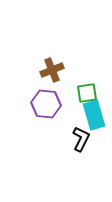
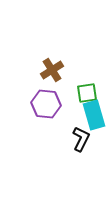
brown cross: rotated 10 degrees counterclockwise
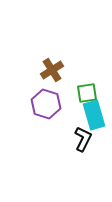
purple hexagon: rotated 12 degrees clockwise
black L-shape: moved 2 px right
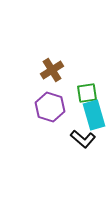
purple hexagon: moved 4 px right, 3 px down
black L-shape: rotated 105 degrees clockwise
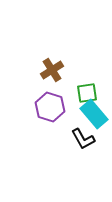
cyan rectangle: moved 1 px up; rotated 24 degrees counterclockwise
black L-shape: rotated 20 degrees clockwise
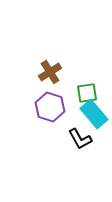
brown cross: moved 2 px left, 2 px down
black L-shape: moved 3 px left
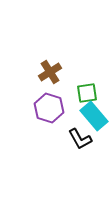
purple hexagon: moved 1 px left, 1 px down
cyan rectangle: moved 2 px down
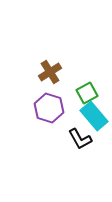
green square: rotated 20 degrees counterclockwise
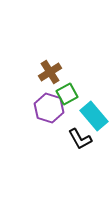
green square: moved 20 px left, 1 px down
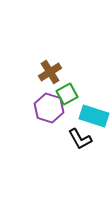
cyan rectangle: rotated 32 degrees counterclockwise
